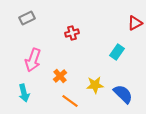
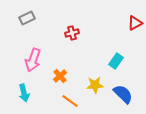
cyan rectangle: moved 1 px left, 9 px down
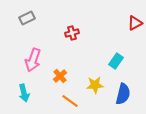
blue semicircle: rotated 60 degrees clockwise
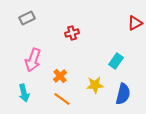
orange line: moved 8 px left, 2 px up
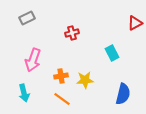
cyan rectangle: moved 4 px left, 8 px up; rotated 63 degrees counterclockwise
orange cross: moved 1 px right; rotated 32 degrees clockwise
yellow star: moved 10 px left, 5 px up
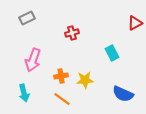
blue semicircle: rotated 100 degrees clockwise
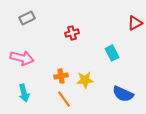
pink arrow: moved 11 px left, 2 px up; rotated 95 degrees counterclockwise
orange line: moved 2 px right; rotated 18 degrees clockwise
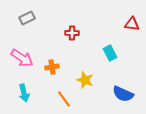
red triangle: moved 3 px left, 1 px down; rotated 35 degrees clockwise
red cross: rotated 16 degrees clockwise
cyan rectangle: moved 2 px left
pink arrow: rotated 20 degrees clockwise
orange cross: moved 9 px left, 9 px up
yellow star: rotated 24 degrees clockwise
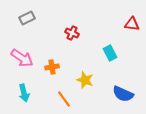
red cross: rotated 24 degrees clockwise
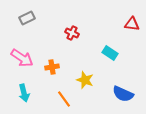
cyan rectangle: rotated 28 degrees counterclockwise
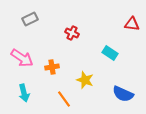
gray rectangle: moved 3 px right, 1 px down
